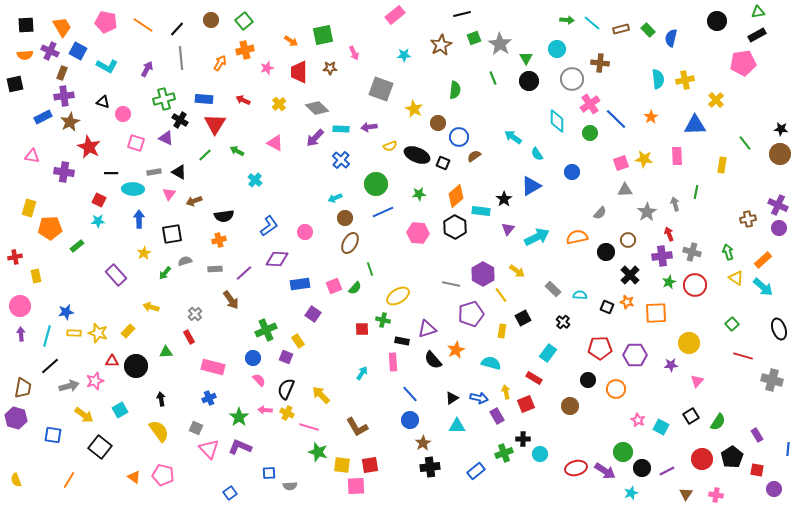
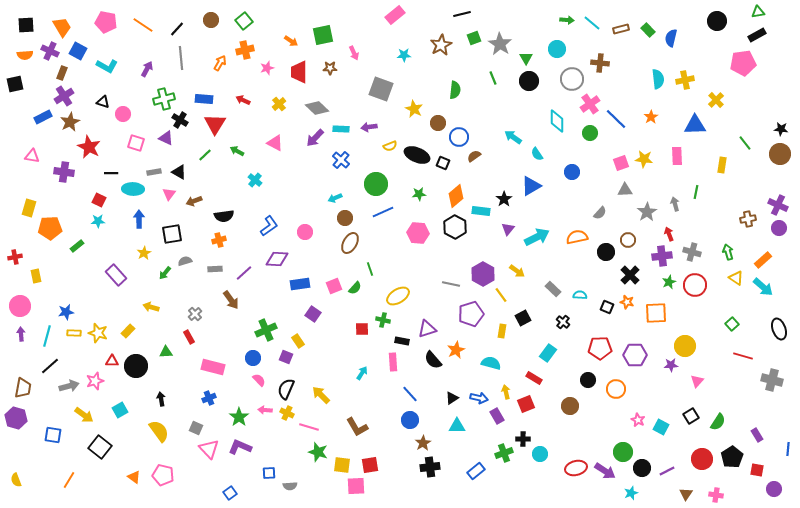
purple cross at (64, 96): rotated 24 degrees counterclockwise
yellow circle at (689, 343): moved 4 px left, 3 px down
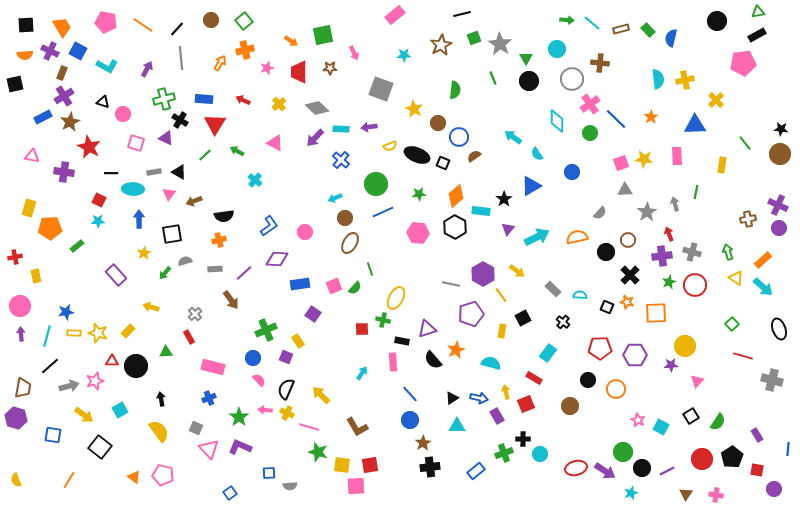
yellow ellipse at (398, 296): moved 2 px left, 2 px down; rotated 30 degrees counterclockwise
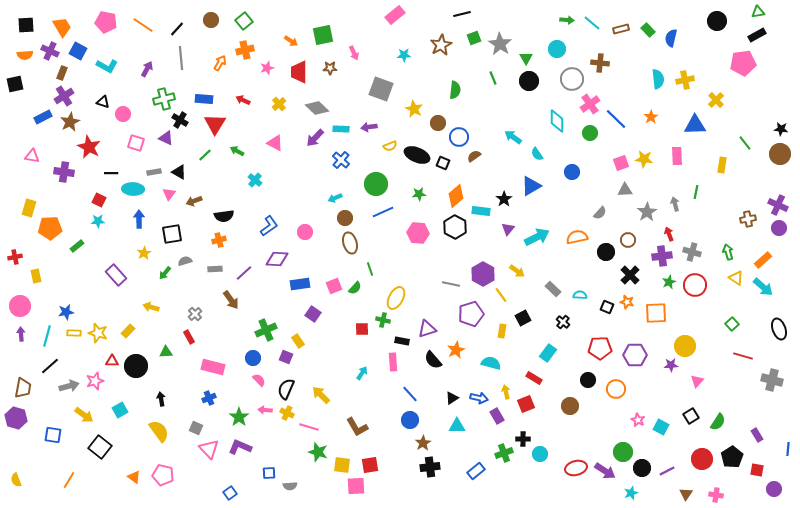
brown ellipse at (350, 243): rotated 45 degrees counterclockwise
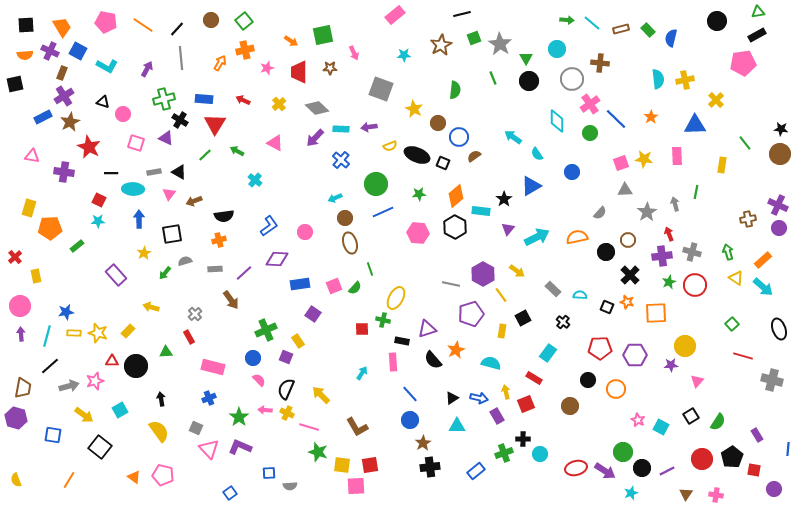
red cross at (15, 257): rotated 32 degrees counterclockwise
red square at (757, 470): moved 3 px left
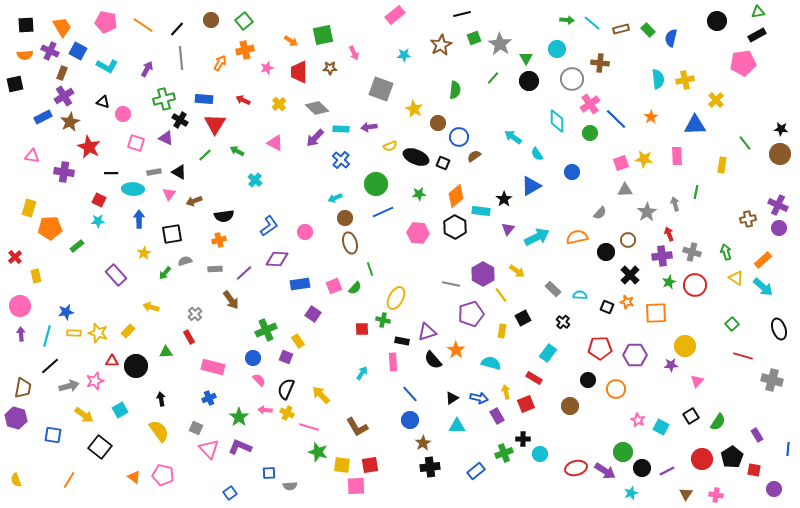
green line at (493, 78): rotated 64 degrees clockwise
black ellipse at (417, 155): moved 1 px left, 2 px down
green arrow at (728, 252): moved 2 px left
purple triangle at (427, 329): moved 3 px down
orange star at (456, 350): rotated 12 degrees counterclockwise
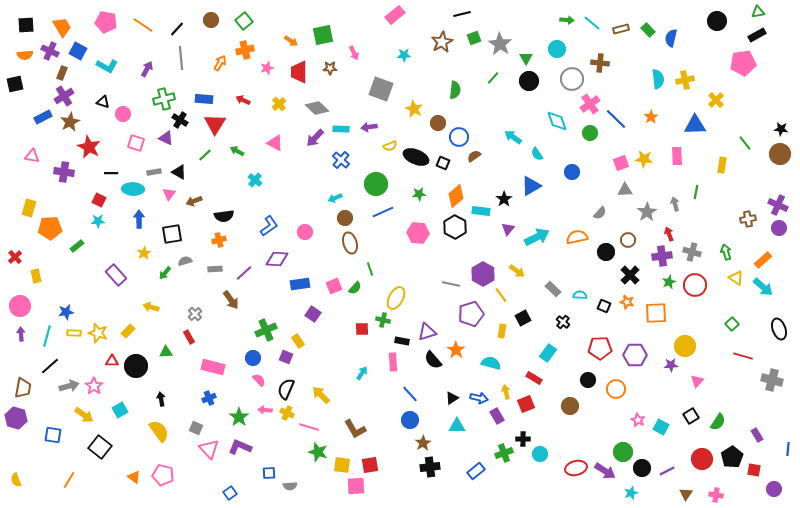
brown star at (441, 45): moved 1 px right, 3 px up
cyan diamond at (557, 121): rotated 20 degrees counterclockwise
black square at (607, 307): moved 3 px left, 1 px up
pink star at (95, 381): moved 1 px left, 5 px down; rotated 18 degrees counterclockwise
brown L-shape at (357, 427): moved 2 px left, 2 px down
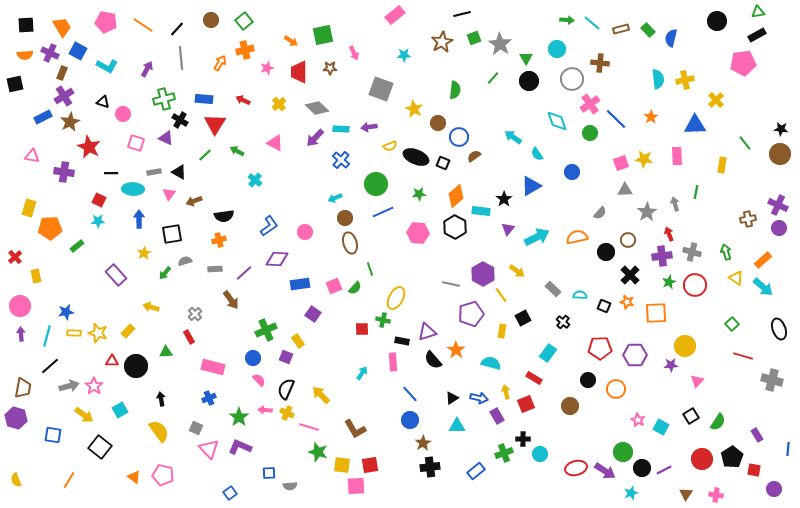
purple cross at (50, 51): moved 2 px down
purple line at (667, 471): moved 3 px left, 1 px up
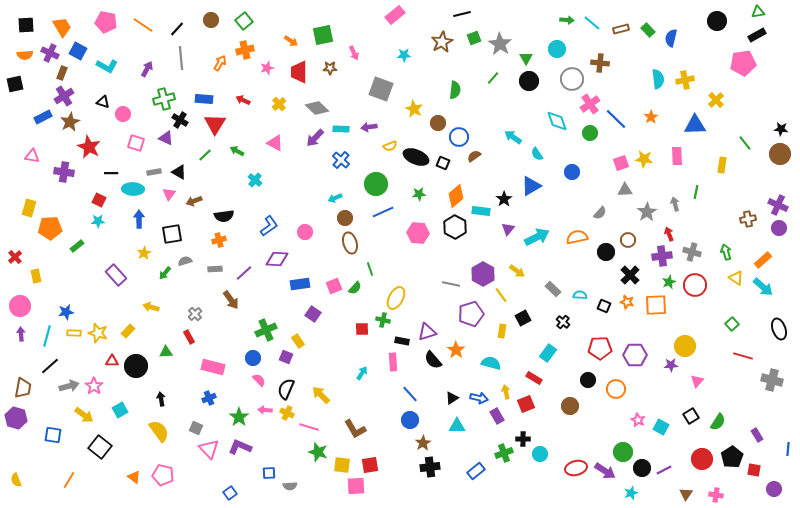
orange square at (656, 313): moved 8 px up
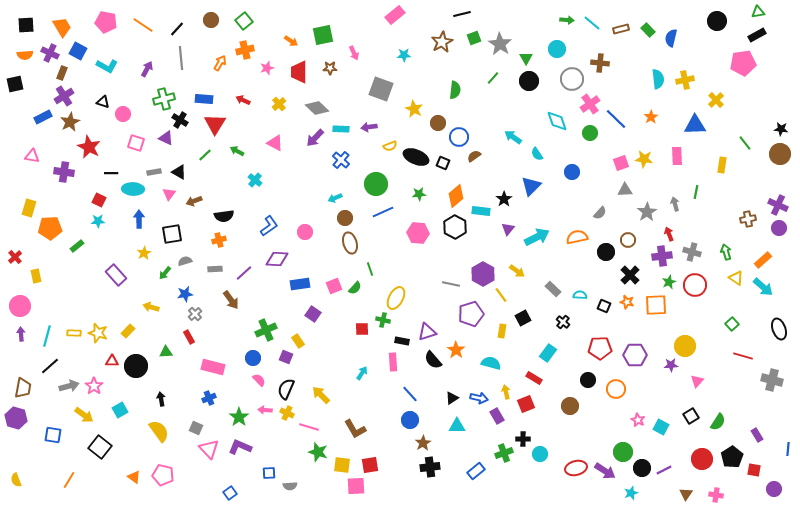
blue triangle at (531, 186): rotated 15 degrees counterclockwise
blue star at (66, 312): moved 119 px right, 18 px up
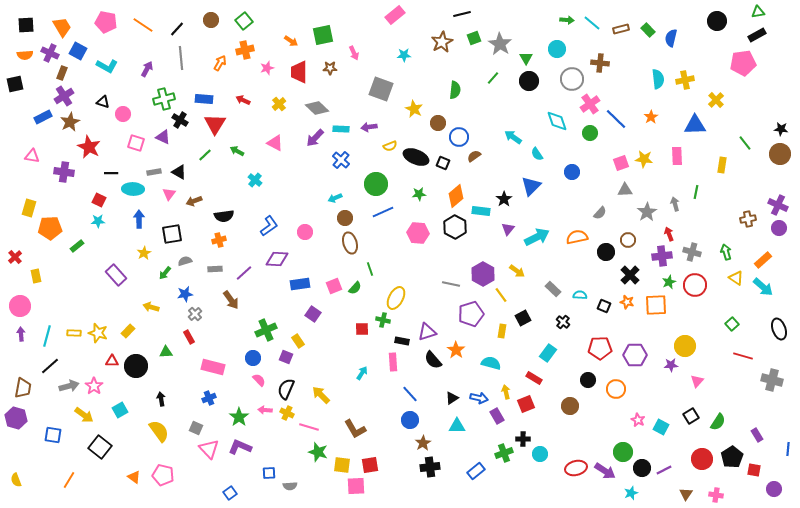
purple triangle at (166, 138): moved 3 px left, 1 px up
